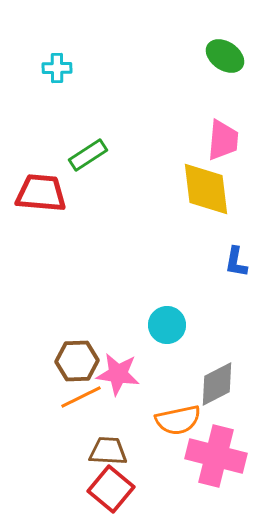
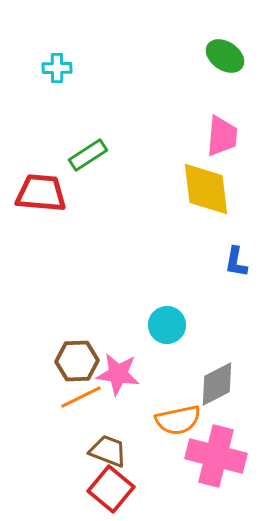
pink trapezoid: moved 1 px left, 4 px up
brown trapezoid: rotated 18 degrees clockwise
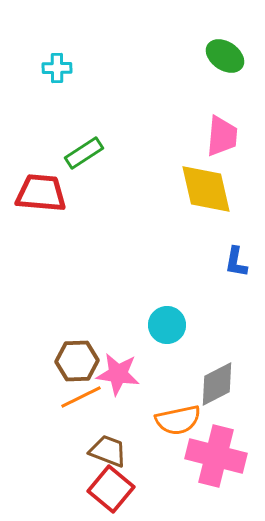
green rectangle: moved 4 px left, 2 px up
yellow diamond: rotated 6 degrees counterclockwise
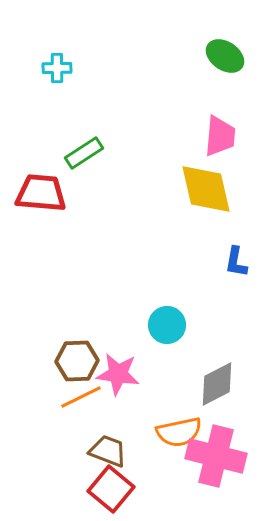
pink trapezoid: moved 2 px left
orange semicircle: moved 1 px right, 12 px down
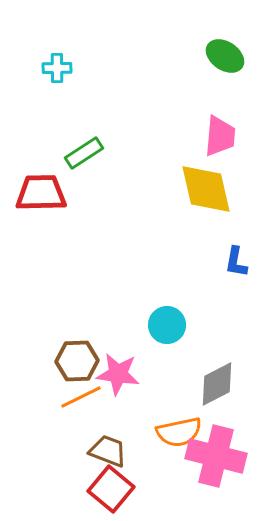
red trapezoid: rotated 6 degrees counterclockwise
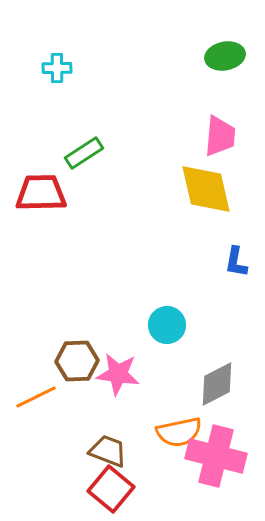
green ellipse: rotated 45 degrees counterclockwise
orange line: moved 45 px left
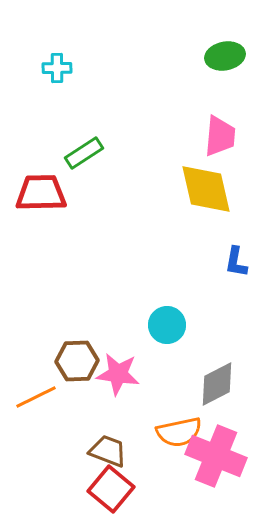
pink cross: rotated 8 degrees clockwise
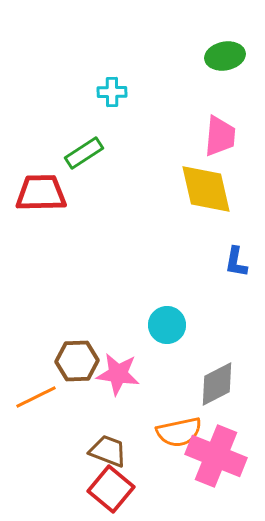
cyan cross: moved 55 px right, 24 px down
